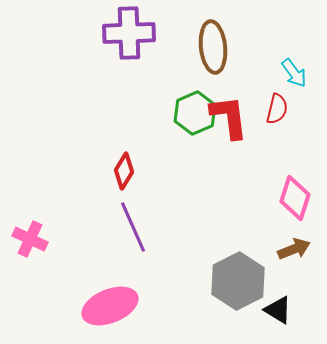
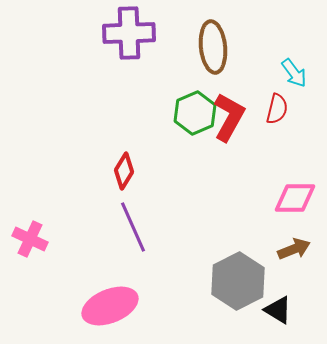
red L-shape: rotated 36 degrees clockwise
pink diamond: rotated 72 degrees clockwise
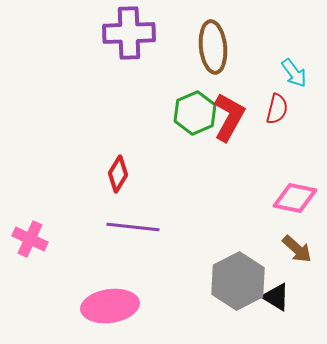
red diamond: moved 6 px left, 3 px down
pink diamond: rotated 12 degrees clockwise
purple line: rotated 60 degrees counterclockwise
brown arrow: moved 3 px right; rotated 64 degrees clockwise
pink ellipse: rotated 14 degrees clockwise
black triangle: moved 2 px left, 13 px up
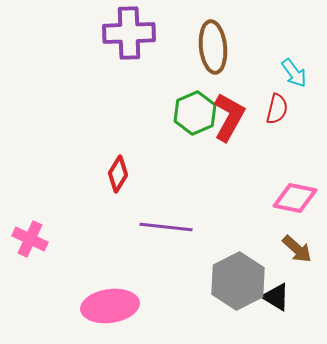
purple line: moved 33 px right
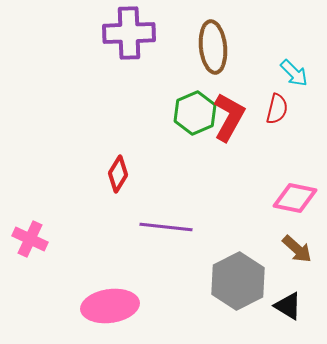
cyan arrow: rotated 8 degrees counterclockwise
black triangle: moved 12 px right, 9 px down
